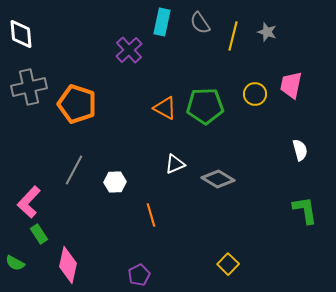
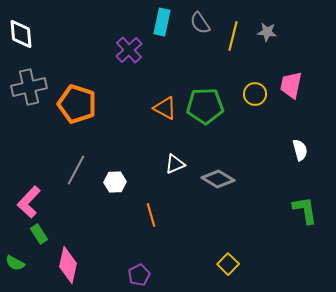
gray star: rotated 12 degrees counterclockwise
gray line: moved 2 px right
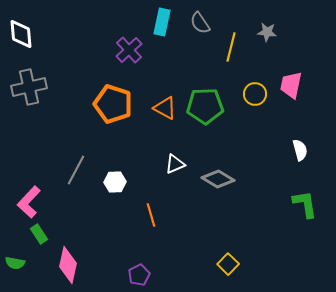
yellow line: moved 2 px left, 11 px down
orange pentagon: moved 36 px right
green L-shape: moved 6 px up
green semicircle: rotated 18 degrees counterclockwise
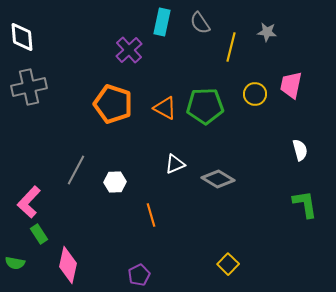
white diamond: moved 1 px right, 3 px down
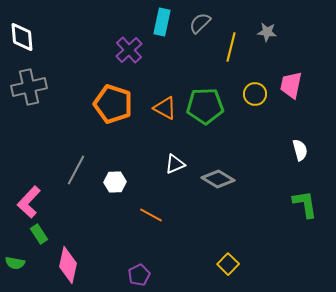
gray semicircle: rotated 80 degrees clockwise
orange line: rotated 45 degrees counterclockwise
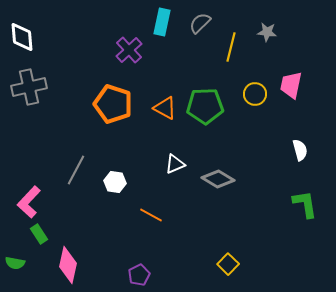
white hexagon: rotated 10 degrees clockwise
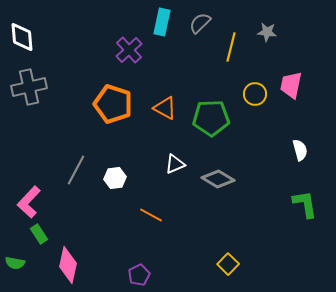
green pentagon: moved 6 px right, 12 px down
white hexagon: moved 4 px up; rotated 15 degrees counterclockwise
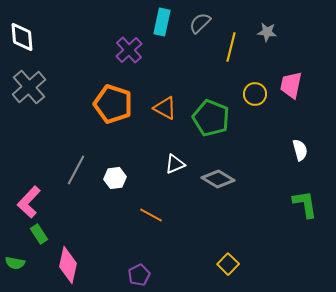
gray cross: rotated 28 degrees counterclockwise
green pentagon: rotated 24 degrees clockwise
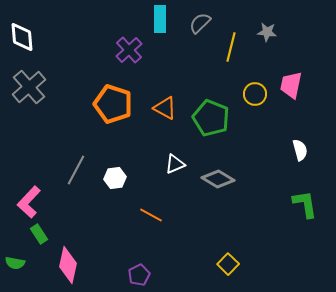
cyan rectangle: moved 2 px left, 3 px up; rotated 12 degrees counterclockwise
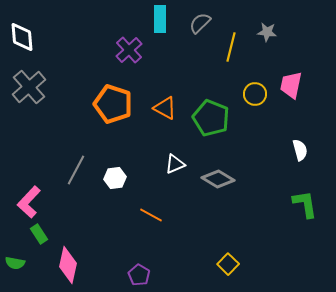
purple pentagon: rotated 15 degrees counterclockwise
